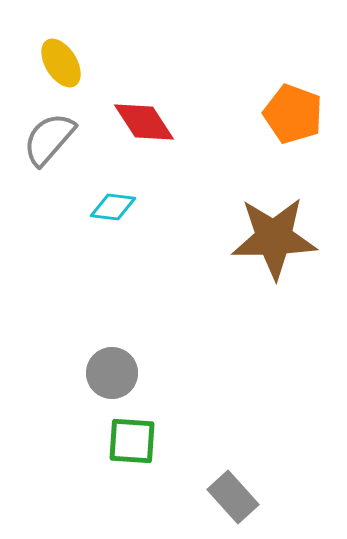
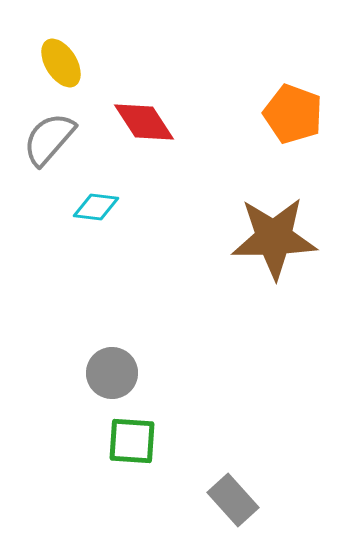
cyan diamond: moved 17 px left
gray rectangle: moved 3 px down
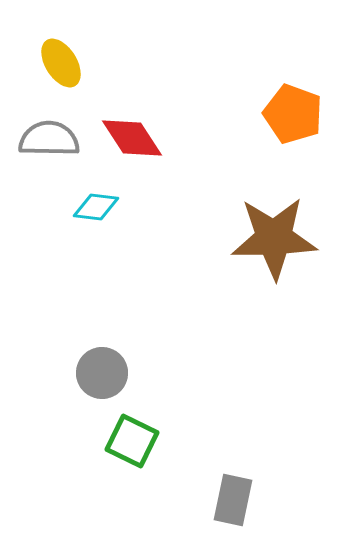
red diamond: moved 12 px left, 16 px down
gray semicircle: rotated 50 degrees clockwise
gray circle: moved 10 px left
green square: rotated 22 degrees clockwise
gray rectangle: rotated 54 degrees clockwise
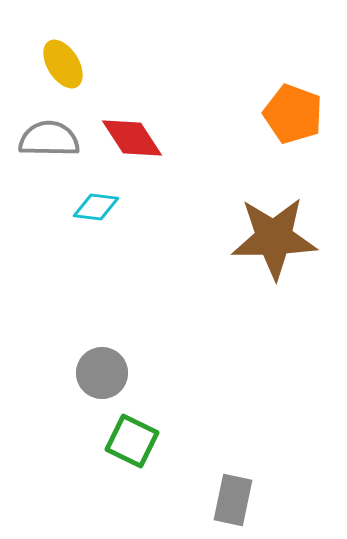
yellow ellipse: moved 2 px right, 1 px down
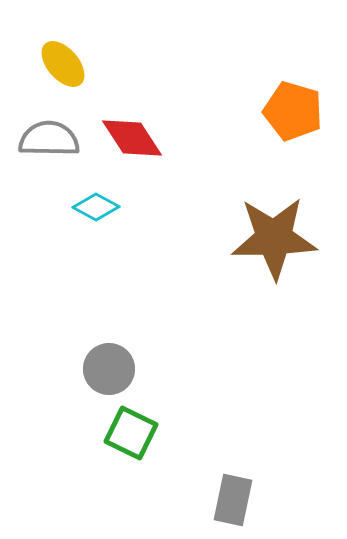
yellow ellipse: rotated 9 degrees counterclockwise
orange pentagon: moved 3 px up; rotated 4 degrees counterclockwise
cyan diamond: rotated 21 degrees clockwise
gray circle: moved 7 px right, 4 px up
green square: moved 1 px left, 8 px up
